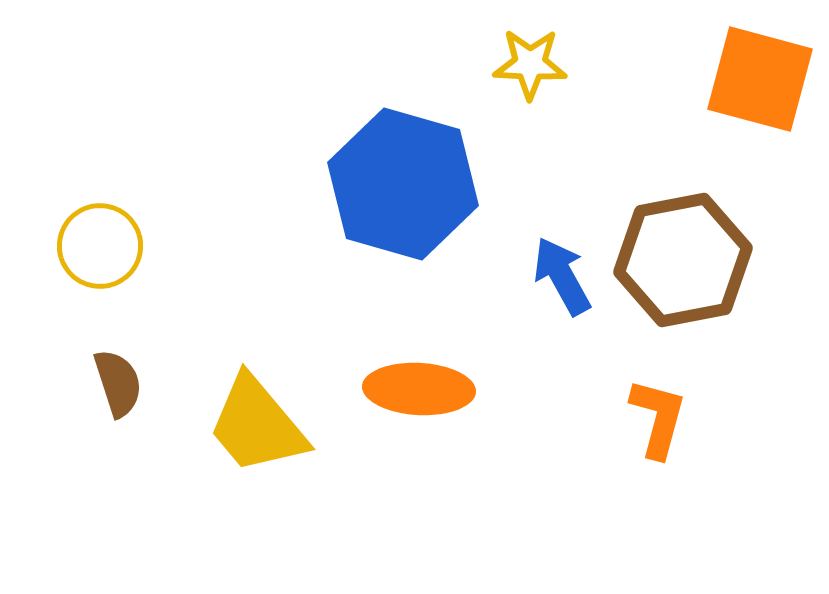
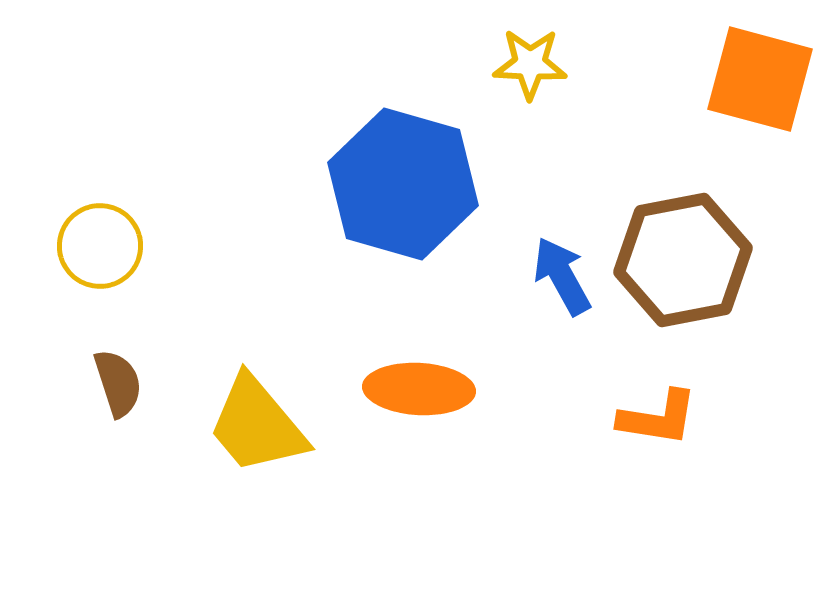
orange L-shape: rotated 84 degrees clockwise
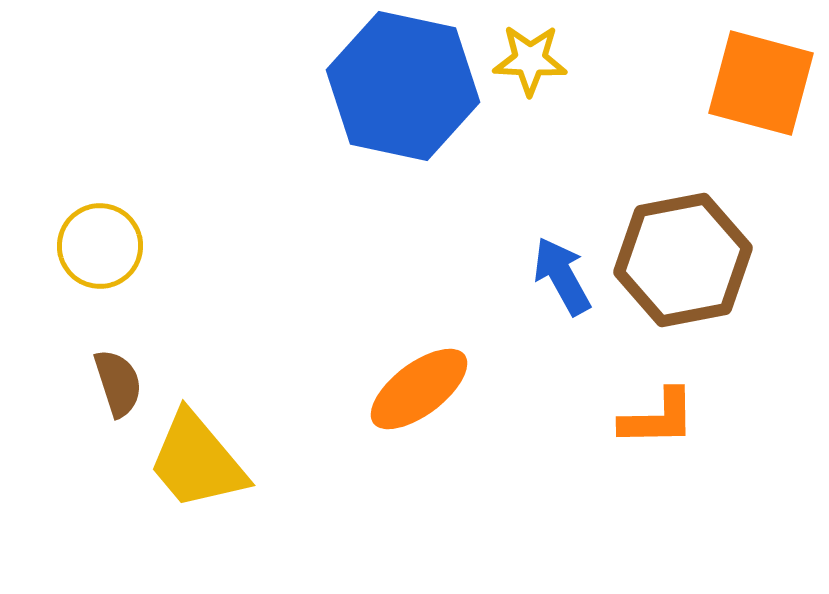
yellow star: moved 4 px up
orange square: moved 1 px right, 4 px down
blue hexagon: moved 98 px up; rotated 4 degrees counterclockwise
orange ellipse: rotated 40 degrees counterclockwise
orange L-shape: rotated 10 degrees counterclockwise
yellow trapezoid: moved 60 px left, 36 px down
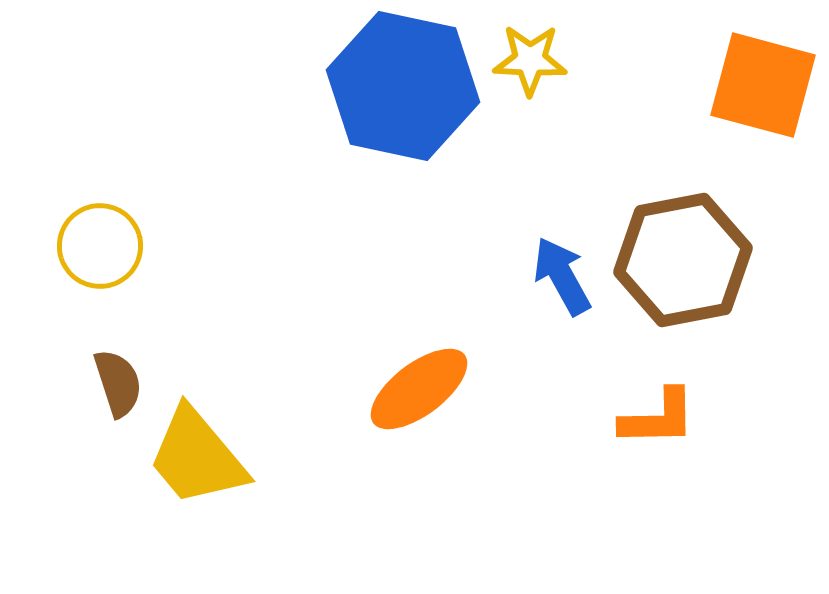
orange square: moved 2 px right, 2 px down
yellow trapezoid: moved 4 px up
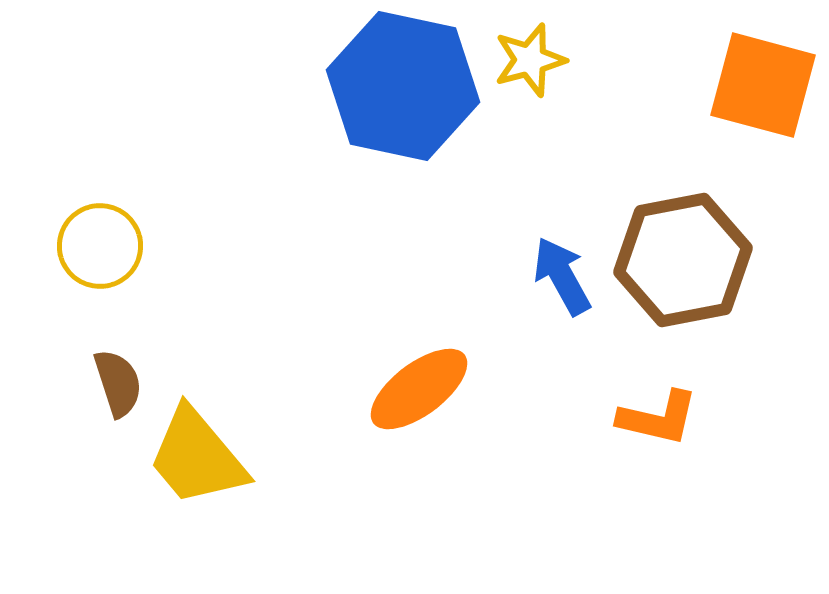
yellow star: rotated 18 degrees counterclockwise
orange L-shape: rotated 14 degrees clockwise
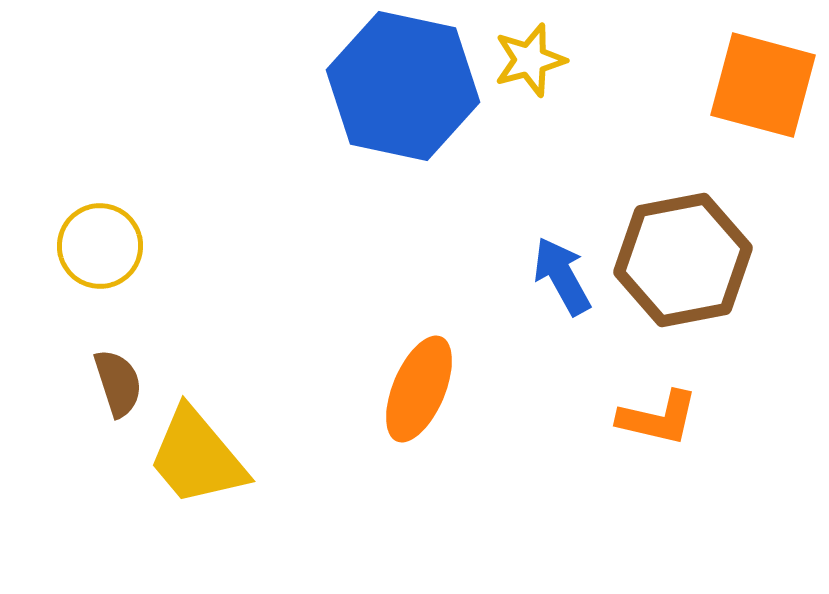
orange ellipse: rotated 30 degrees counterclockwise
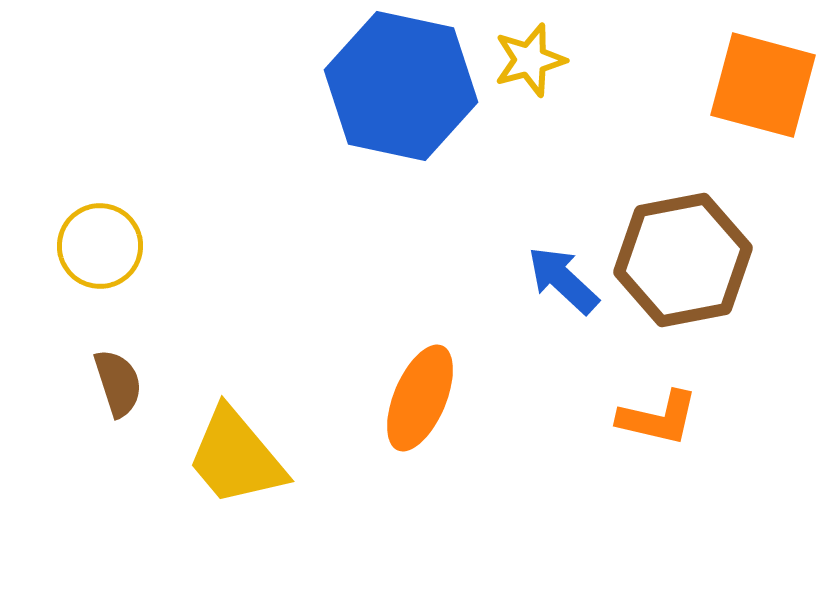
blue hexagon: moved 2 px left
blue arrow: moved 1 px right, 4 px down; rotated 18 degrees counterclockwise
orange ellipse: moved 1 px right, 9 px down
yellow trapezoid: moved 39 px right
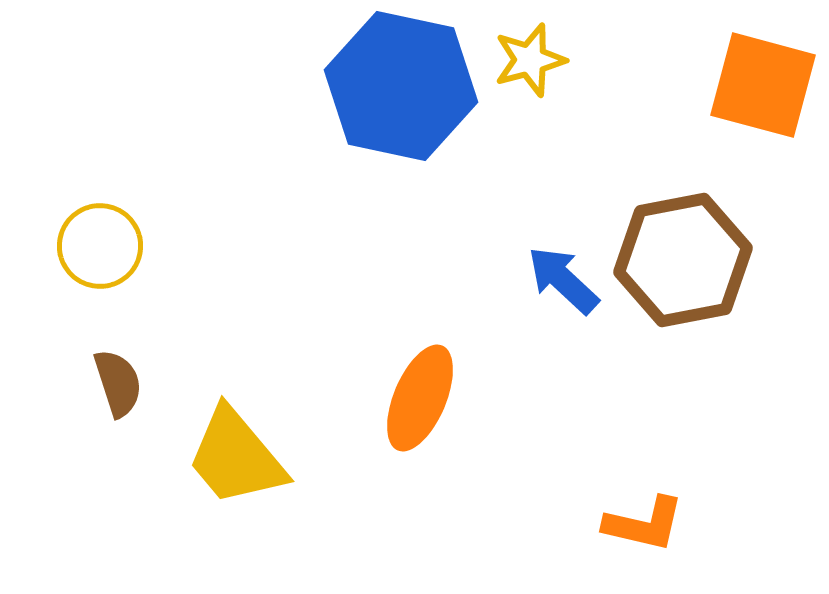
orange L-shape: moved 14 px left, 106 px down
